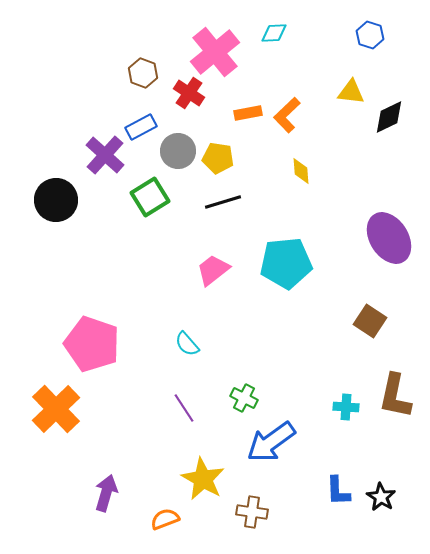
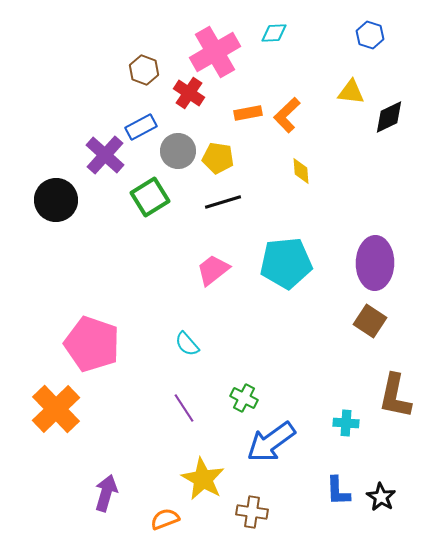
pink cross: rotated 9 degrees clockwise
brown hexagon: moved 1 px right, 3 px up
purple ellipse: moved 14 px left, 25 px down; rotated 33 degrees clockwise
cyan cross: moved 16 px down
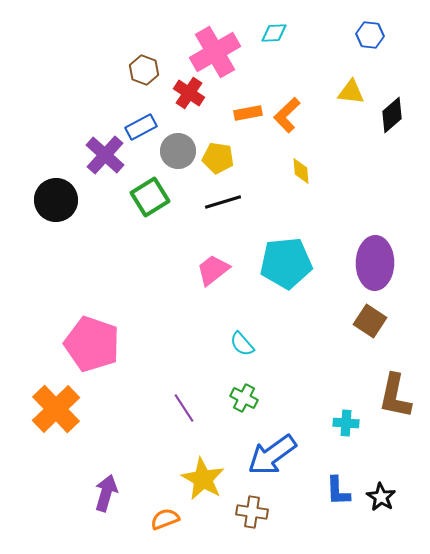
blue hexagon: rotated 12 degrees counterclockwise
black diamond: moved 3 px right, 2 px up; rotated 15 degrees counterclockwise
cyan semicircle: moved 55 px right
blue arrow: moved 1 px right, 13 px down
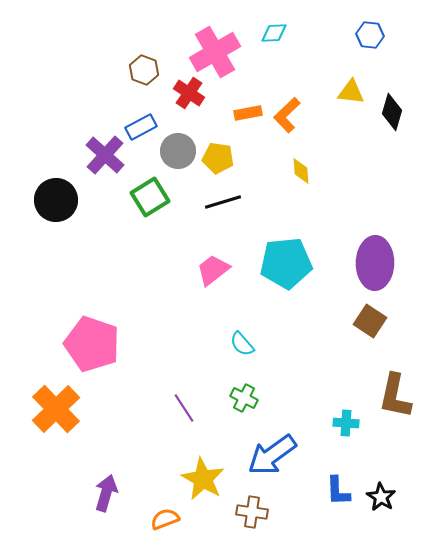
black diamond: moved 3 px up; rotated 33 degrees counterclockwise
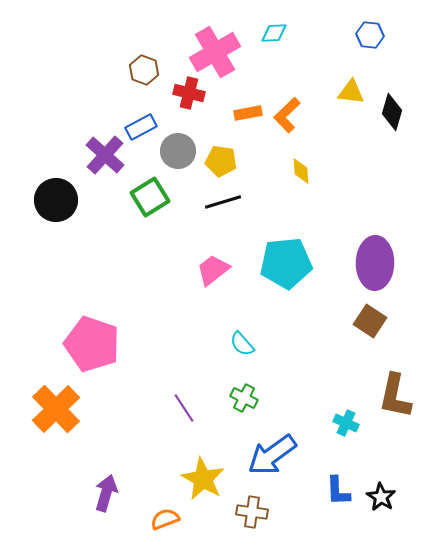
red cross: rotated 20 degrees counterclockwise
yellow pentagon: moved 3 px right, 3 px down
cyan cross: rotated 20 degrees clockwise
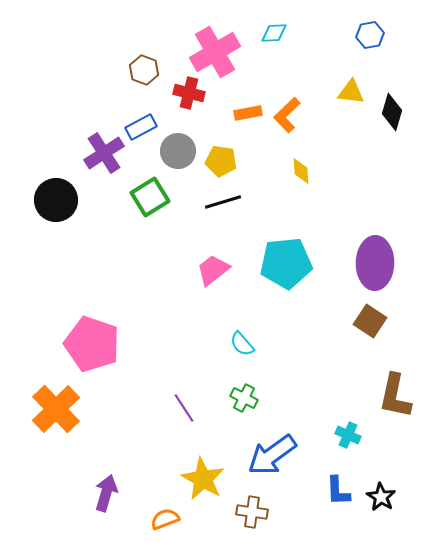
blue hexagon: rotated 16 degrees counterclockwise
purple cross: moved 1 px left, 2 px up; rotated 15 degrees clockwise
cyan cross: moved 2 px right, 12 px down
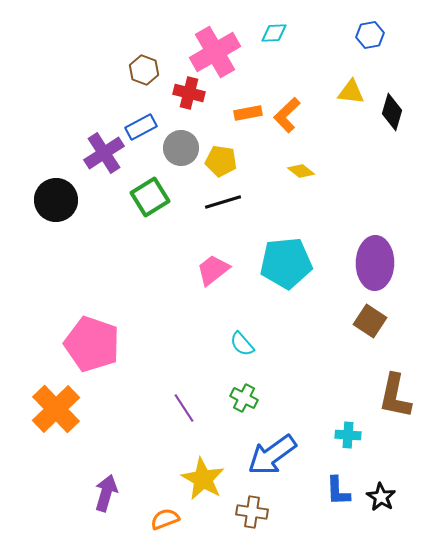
gray circle: moved 3 px right, 3 px up
yellow diamond: rotated 48 degrees counterclockwise
cyan cross: rotated 20 degrees counterclockwise
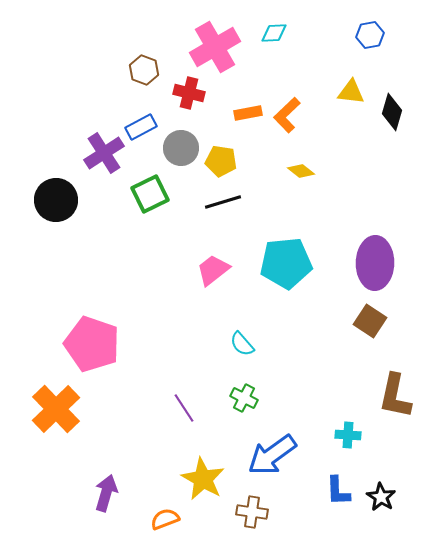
pink cross: moved 5 px up
green square: moved 3 px up; rotated 6 degrees clockwise
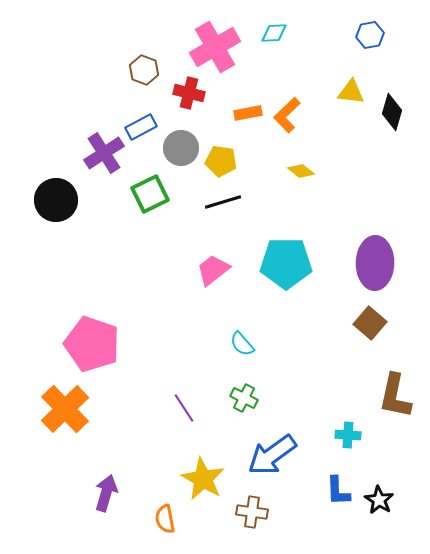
cyan pentagon: rotated 6 degrees clockwise
brown square: moved 2 px down; rotated 8 degrees clockwise
orange cross: moved 9 px right
black star: moved 2 px left, 3 px down
orange semicircle: rotated 80 degrees counterclockwise
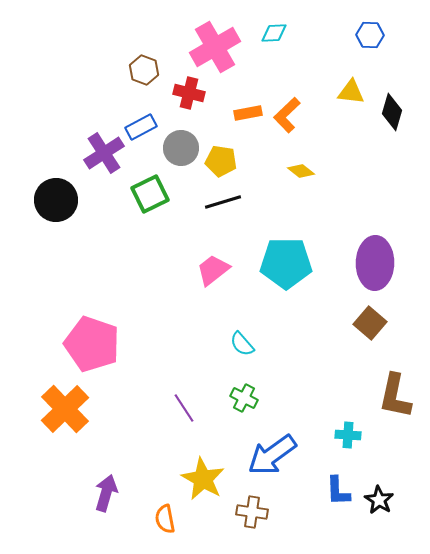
blue hexagon: rotated 12 degrees clockwise
